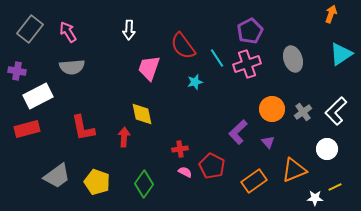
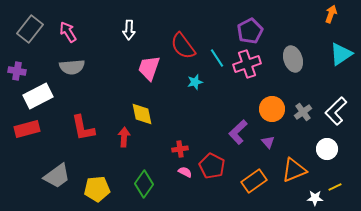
yellow pentagon: moved 7 px down; rotated 25 degrees counterclockwise
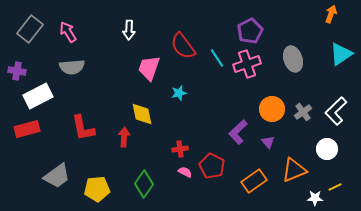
cyan star: moved 16 px left, 11 px down
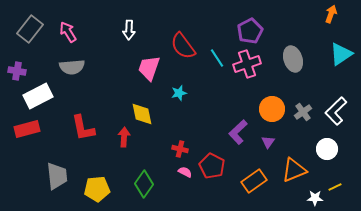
purple triangle: rotated 16 degrees clockwise
red cross: rotated 21 degrees clockwise
gray trapezoid: rotated 60 degrees counterclockwise
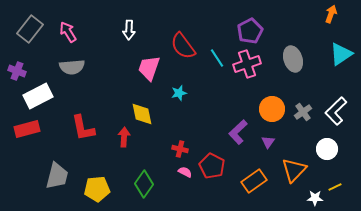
purple cross: rotated 12 degrees clockwise
orange triangle: rotated 24 degrees counterclockwise
gray trapezoid: rotated 20 degrees clockwise
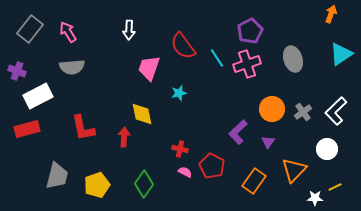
orange rectangle: rotated 20 degrees counterclockwise
yellow pentagon: moved 4 px up; rotated 15 degrees counterclockwise
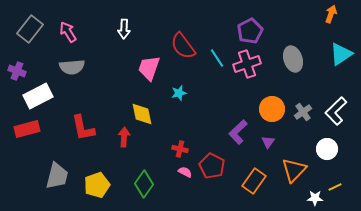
white arrow: moved 5 px left, 1 px up
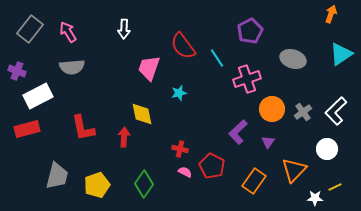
gray ellipse: rotated 55 degrees counterclockwise
pink cross: moved 15 px down
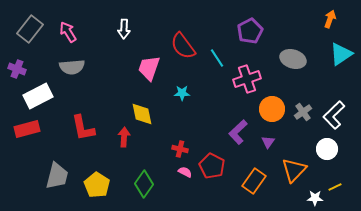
orange arrow: moved 1 px left, 5 px down
purple cross: moved 2 px up
cyan star: moved 3 px right; rotated 14 degrees clockwise
white L-shape: moved 2 px left, 4 px down
yellow pentagon: rotated 20 degrees counterclockwise
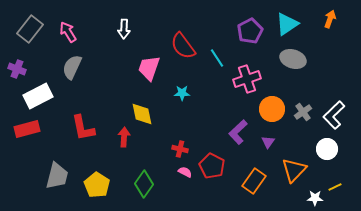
cyan triangle: moved 54 px left, 30 px up
gray semicircle: rotated 120 degrees clockwise
